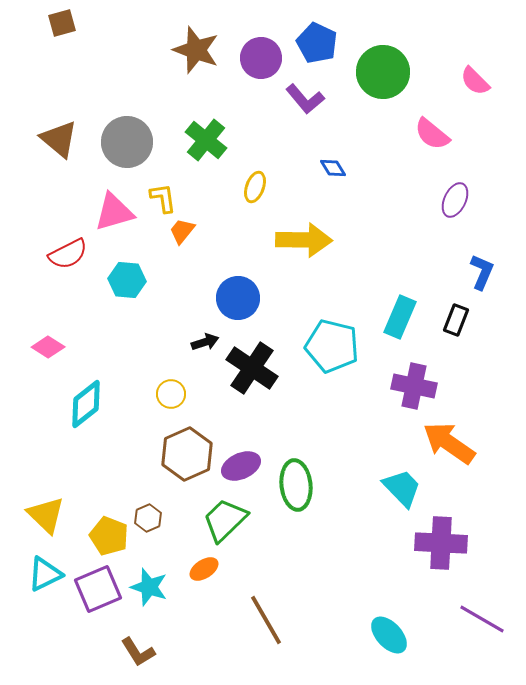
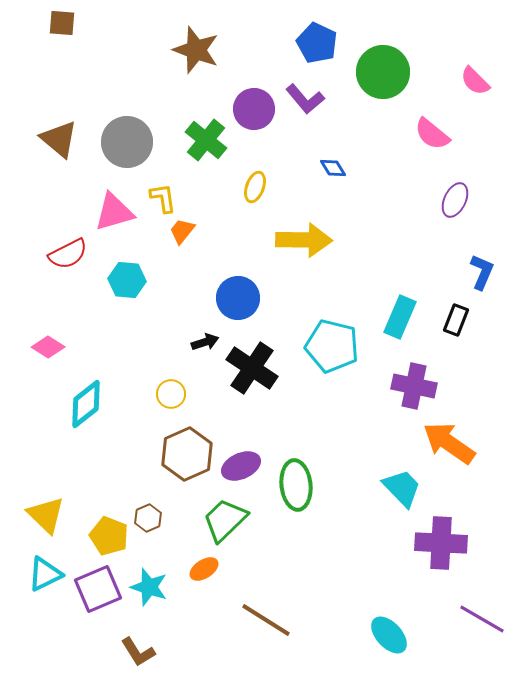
brown square at (62, 23): rotated 20 degrees clockwise
purple circle at (261, 58): moved 7 px left, 51 px down
brown line at (266, 620): rotated 28 degrees counterclockwise
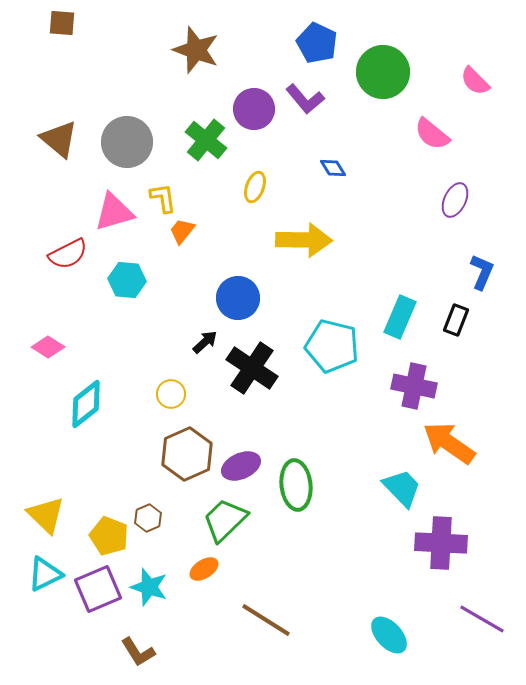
black arrow at (205, 342): rotated 24 degrees counterclockwise
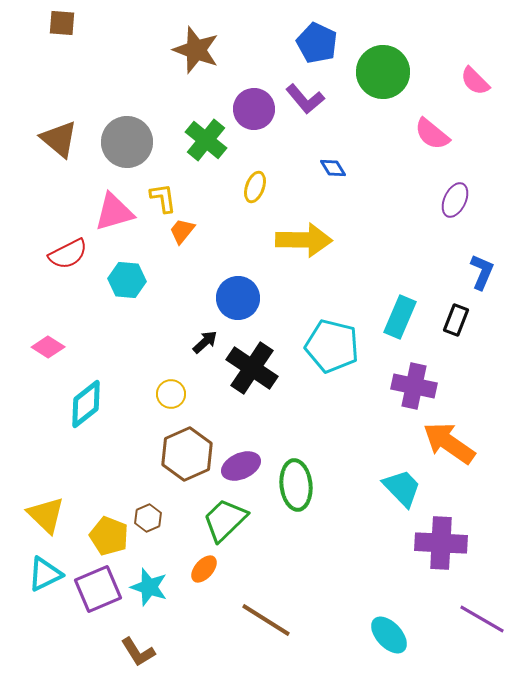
orange ellipse at (204, 569): rotated 16 degrees counterclockwise
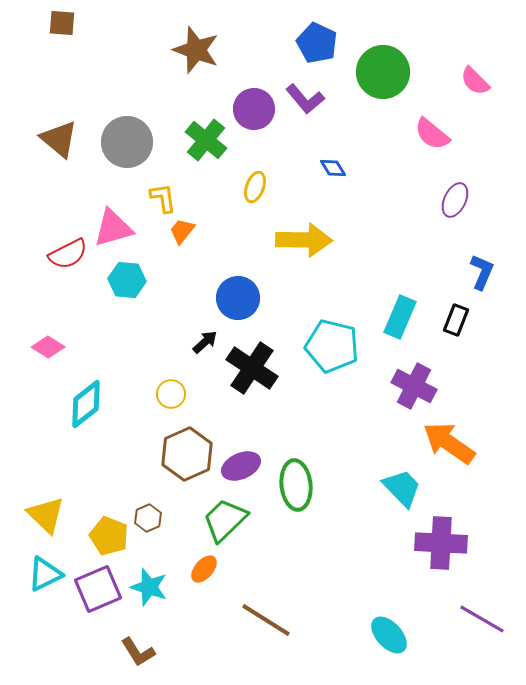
pink triangle at (114, 212): moved 1 px left, 16 px down
purple cross at (414, 386): rotated 15 degrees clockwise
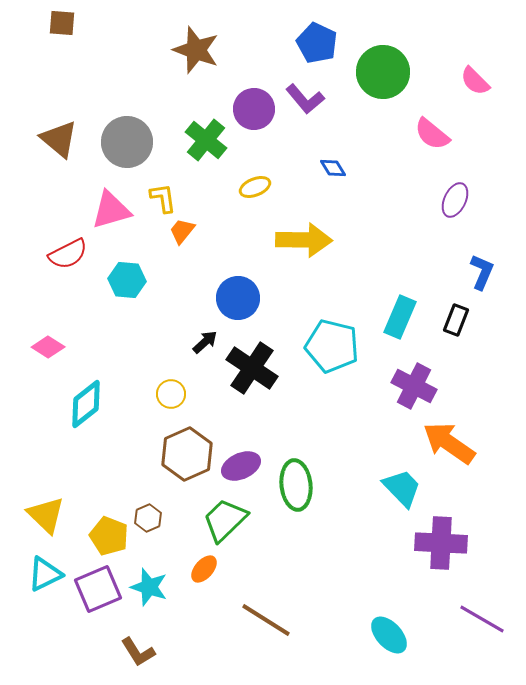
yellow ellipse at (255, 187): rotated 48 degrees clockwise
pink triangle at (113, 228): moved 2 px left, 18 px up
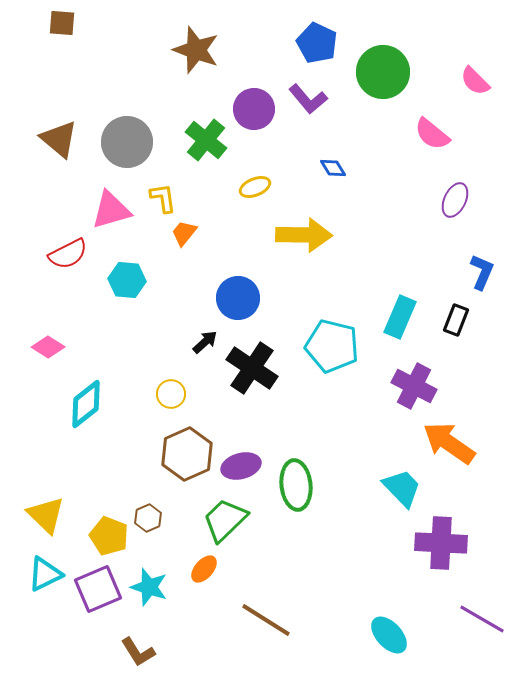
purple L-shape at (305, 99): moved 3 px right
orange trapezoid at (182, 231): moved 2 px right, 2 px down
yellow arrow at (304, 240): moved 5 px up
purple ellipse at (241, 466): rotated 9 degrees clockwise
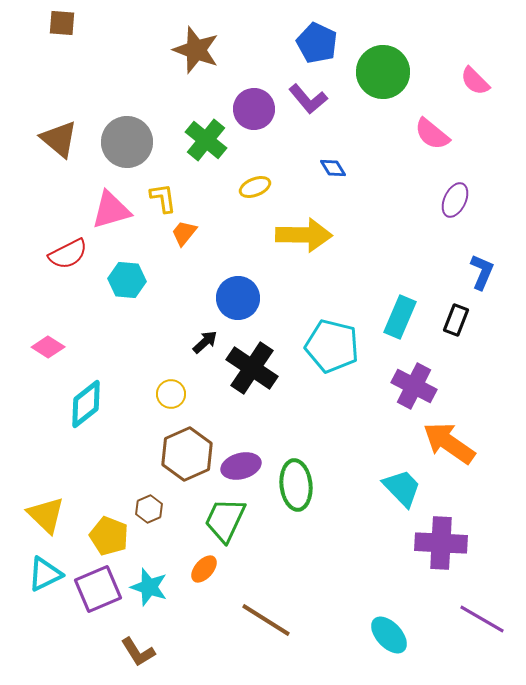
brown hexagon at (148, 518): moved 1 px right, 9 px up
green trapezoid at (225, 520): rotated 21 degrees counterclockwise
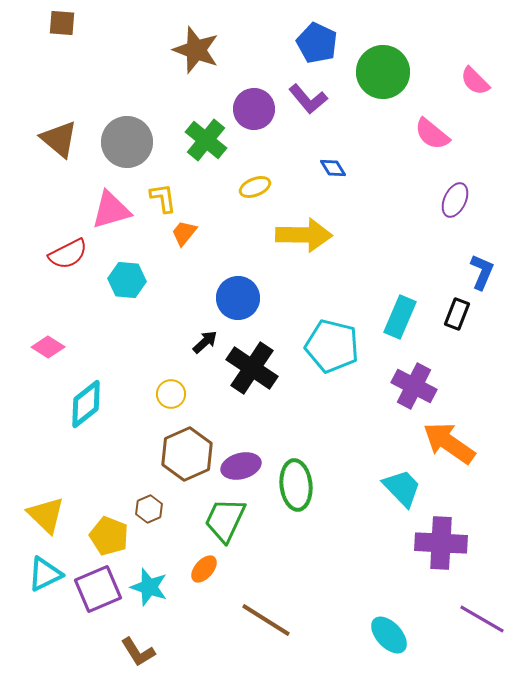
black rectangle at (456, 320): moved 1 px right, 6 px up
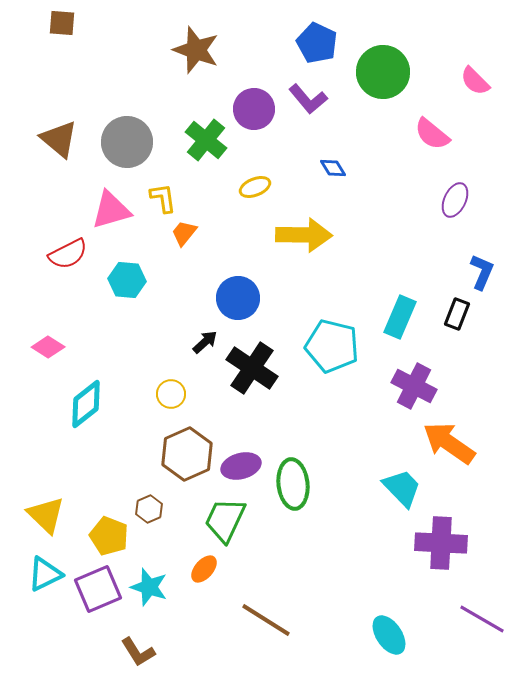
green ellipse at (296, 485): moved 3 px left, 1 px up
cyan ellipse at (389, 635): rotated 9 degrees clockwise
